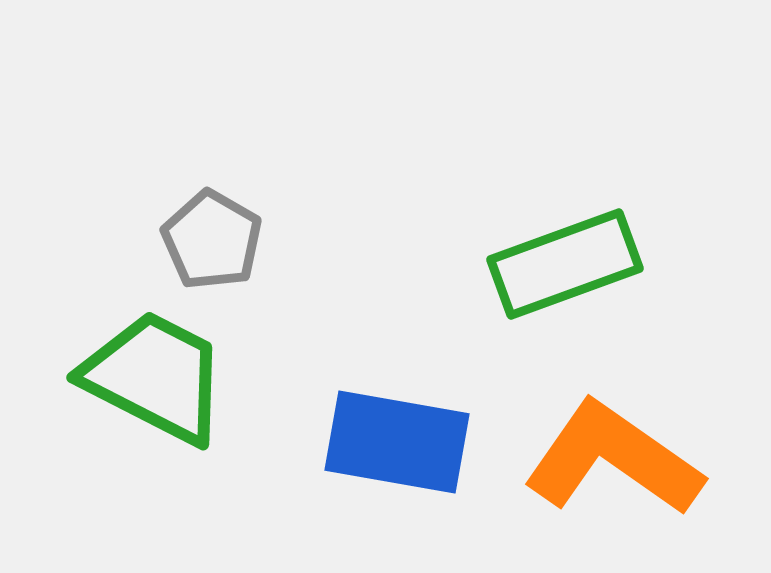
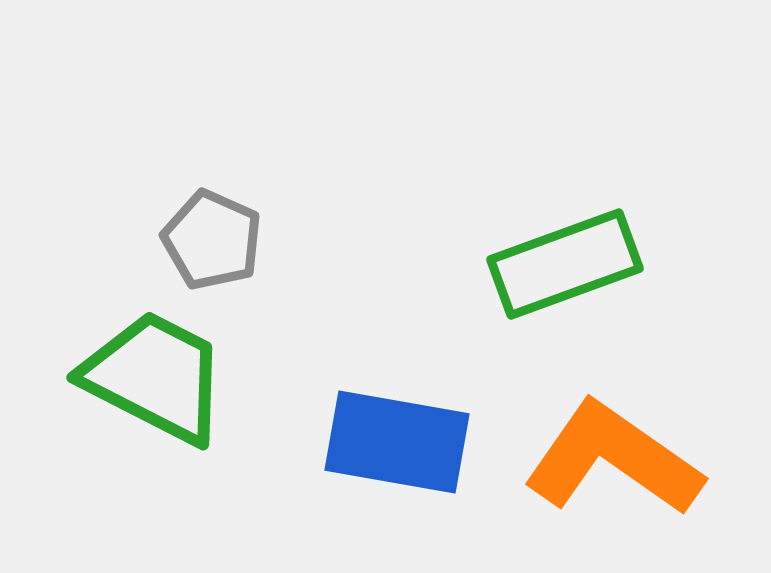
gray pentagon: rotated 6 degrees counterclockwise
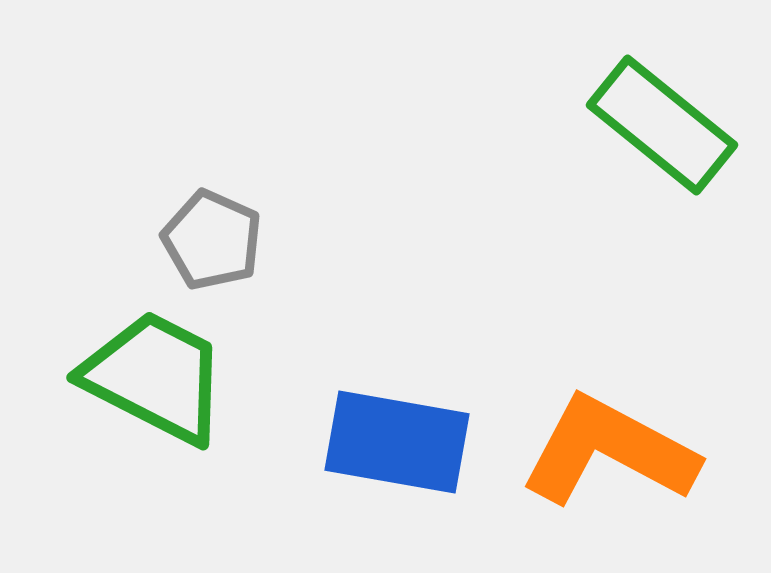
green rectangle: moved 97 px right, 139 px up; rotated 59 degrees clockwise
orange L-shape: moved 4 px left, 8 px up; rotated 7 degrees counterclockwise
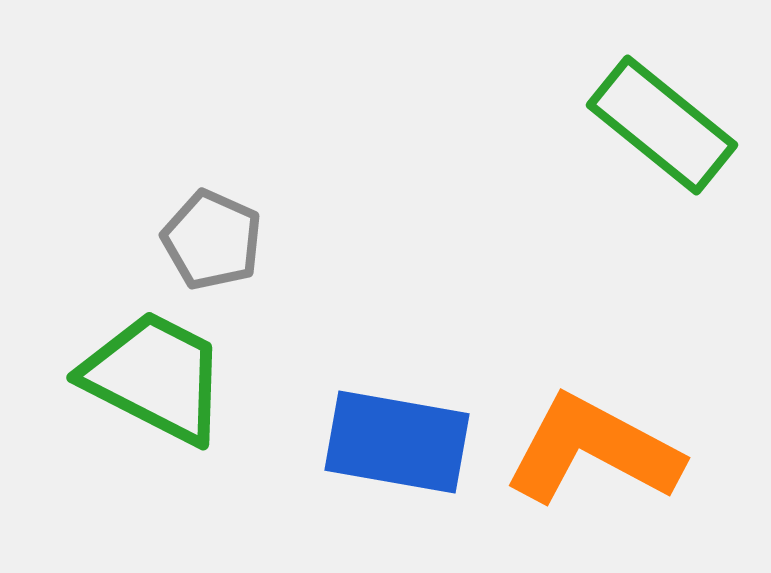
orange L-shape: moved 16 px left, 1 px up
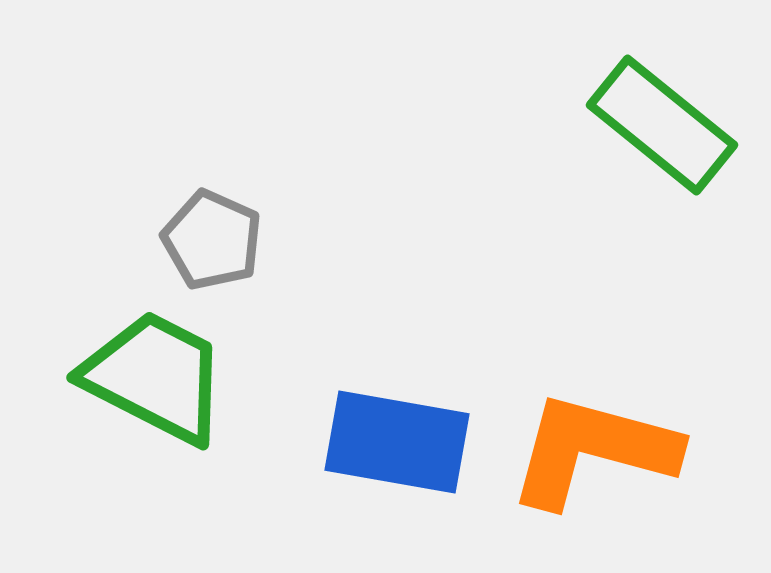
orange L-shape: rotated 13 degrees counterclockwise
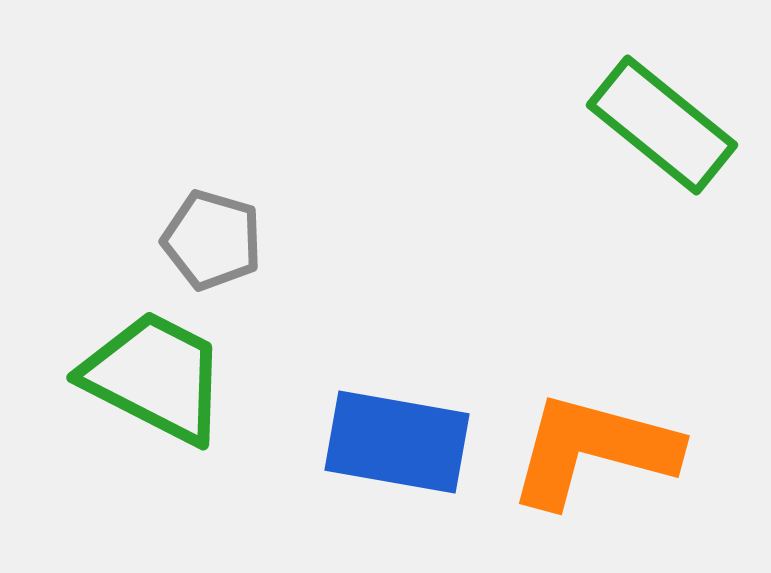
gray pentagon: rotated 8 degrees counterclockwise
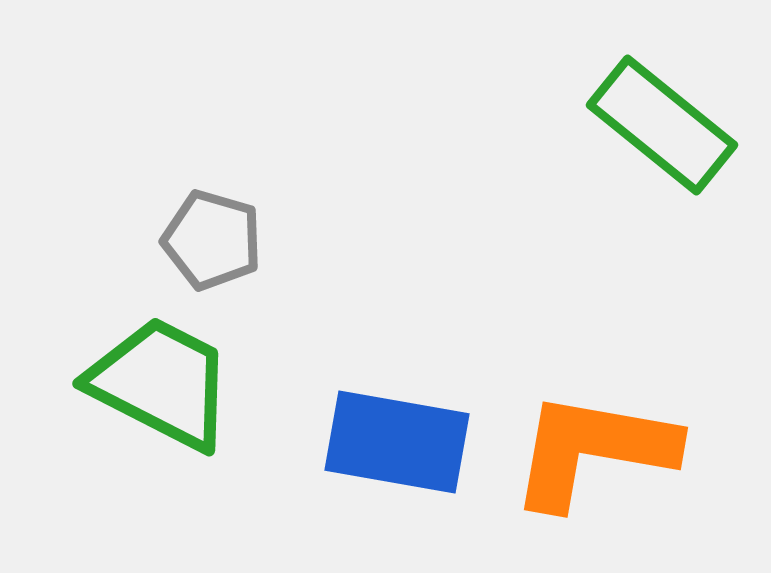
green trapezoid: moved 6 px right, 6 px down
orange L-shape: rotated 5 degrees counterclockwise
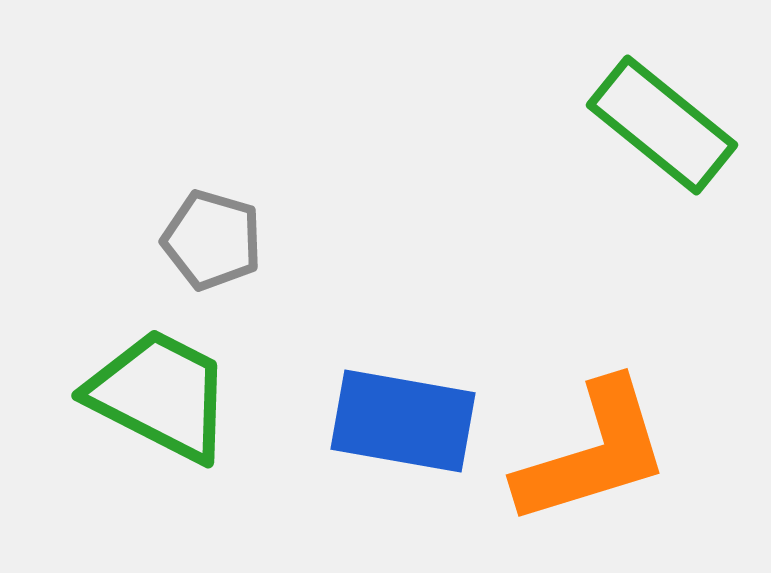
green trapezoid: moved 1 px left, 12 px down
blue rectangle: moved 6 px right, 21 px up
orange L-shape: moved 3 px down; rotated 153 degrees clockwise
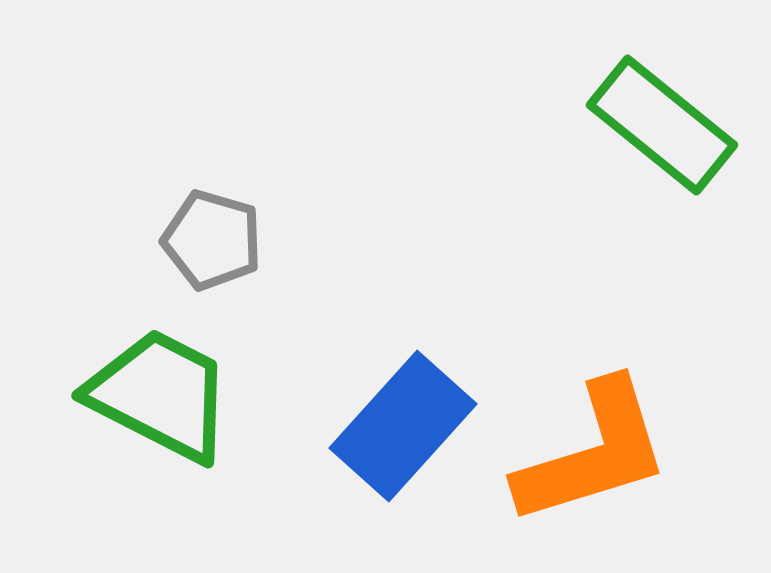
blue rectangle: moved 5 px down; rotated 58 degrees counterclockwise
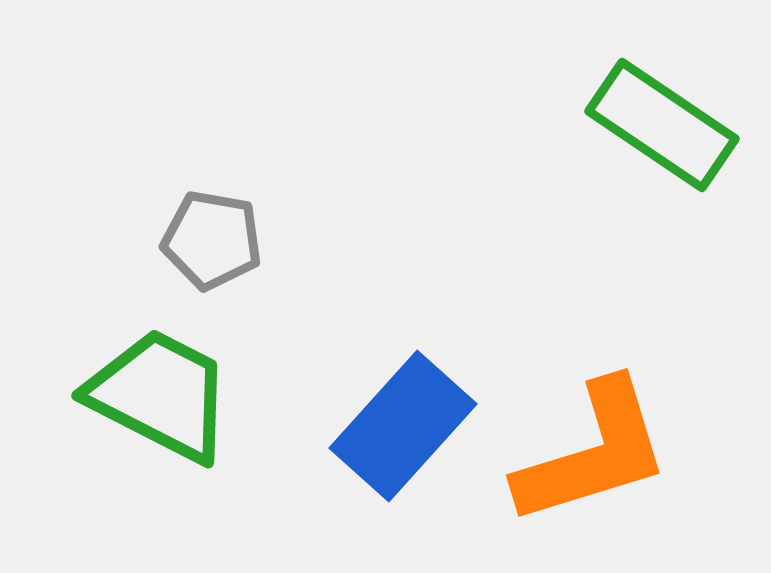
green rectangle: rotated 5 degrees counterclockwise
gray pentagon: rotated 6 degrees counterclockwise
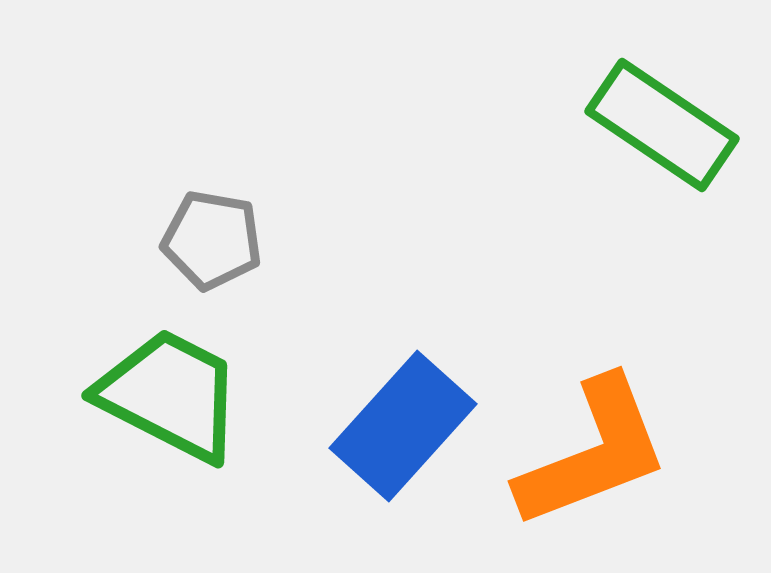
green trapezoid: moved 10 px right
orange L-shape: rotated 4 degrees counterclockwise
